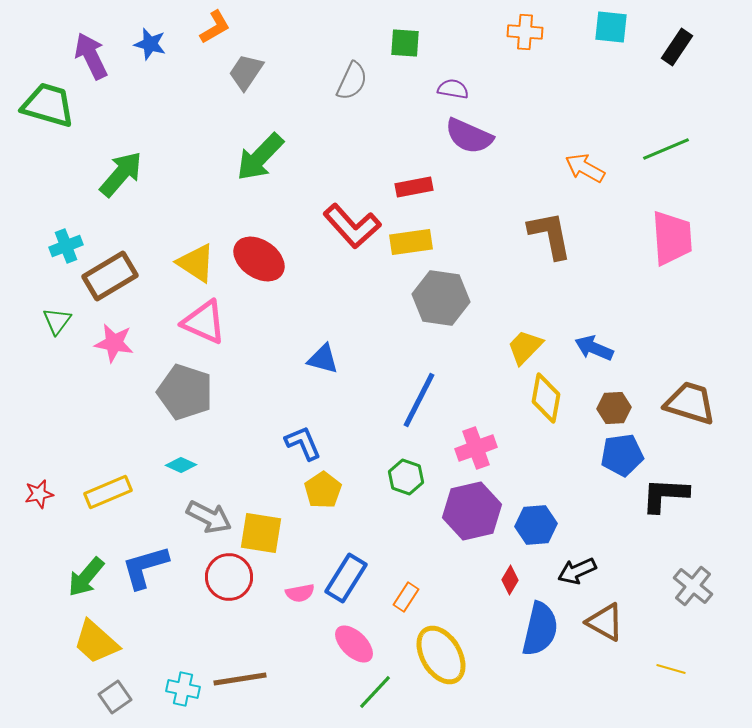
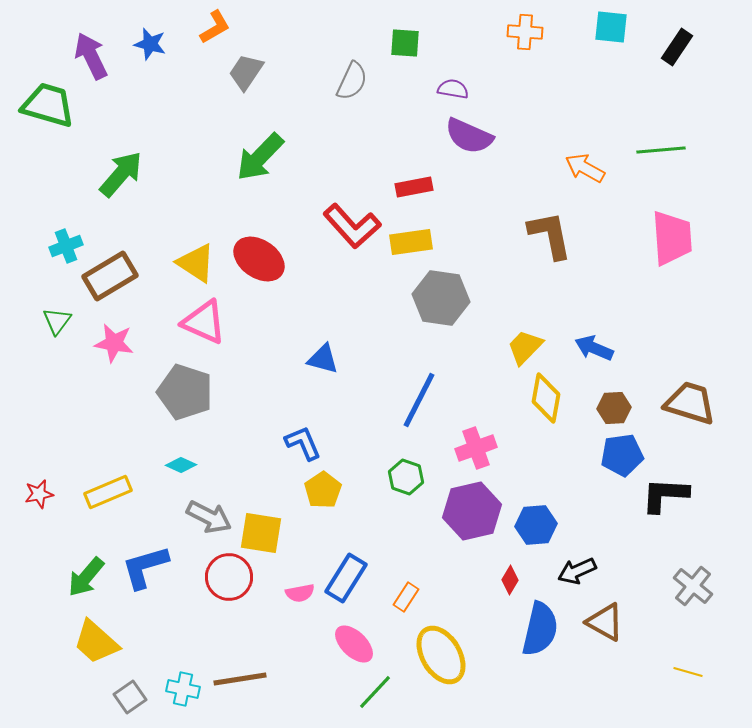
green line at (666, 149): moved 5 px left, 1 px down; rotated 18 degrees clockwise
yellow line at (671, 669): moved 17 px right, 3 px down
gray square at (115, 697): moved 15 px right
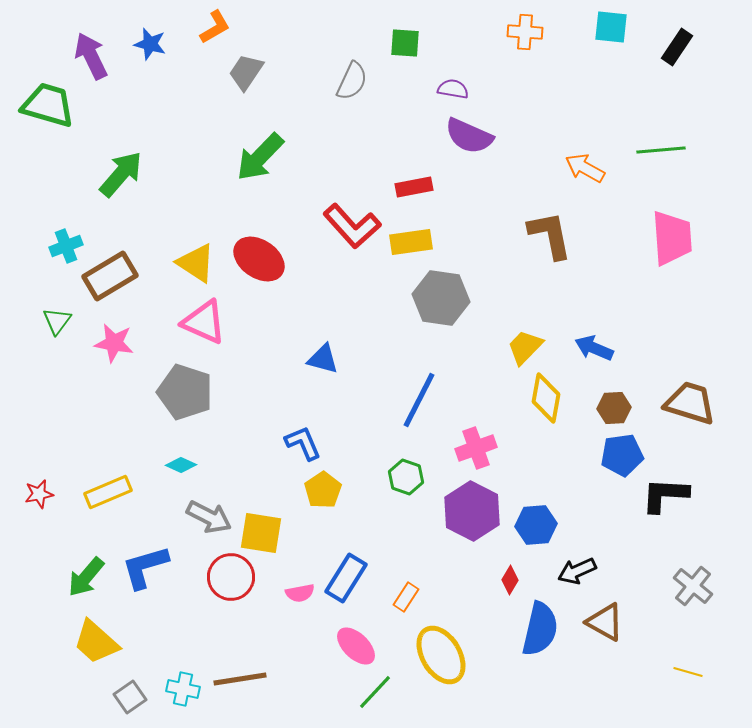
purple hexagon at (472, 511): rotated 20 degrees counterclockwise
red circle at (229, 577): moved 2 px right
pink ellipse at (354, 644): moved 2 px right, 2 px down
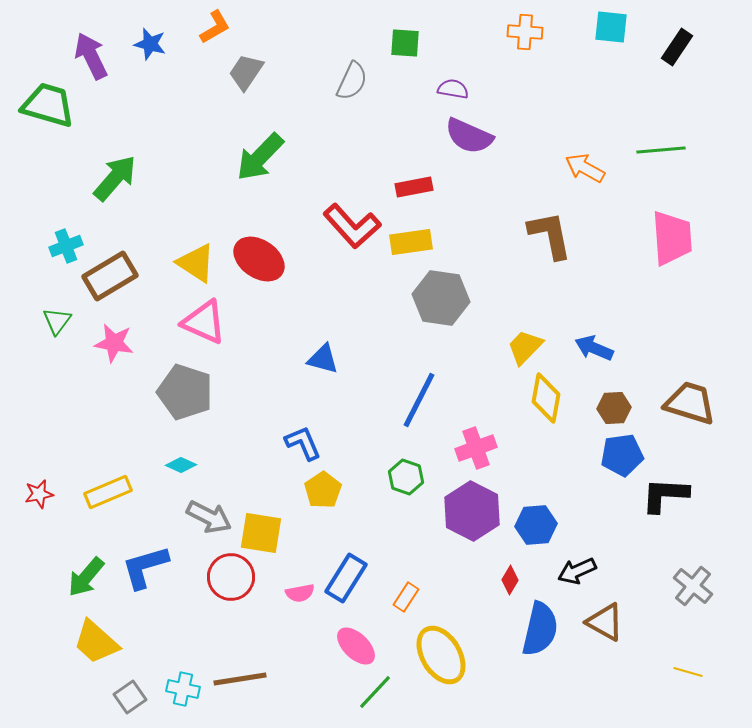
green arrow at (121, 174): moved 6 px left, 4 px down
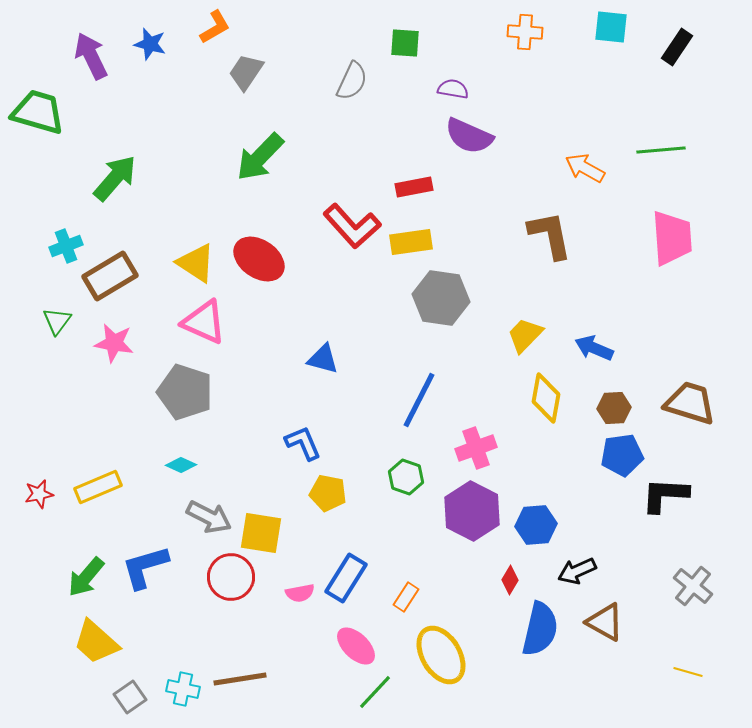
green trapezoid at (48, 105): moved 10 px left, 7 px down
yellow trapezoid at (525, 347): moved 12 px up
yellow pentagon at (323, 490): moved 5 px right, 3 px down; rotated 27 degrees counterclockwise
yellow rectangle at (108, 492): moved 10 px left, 5 px up
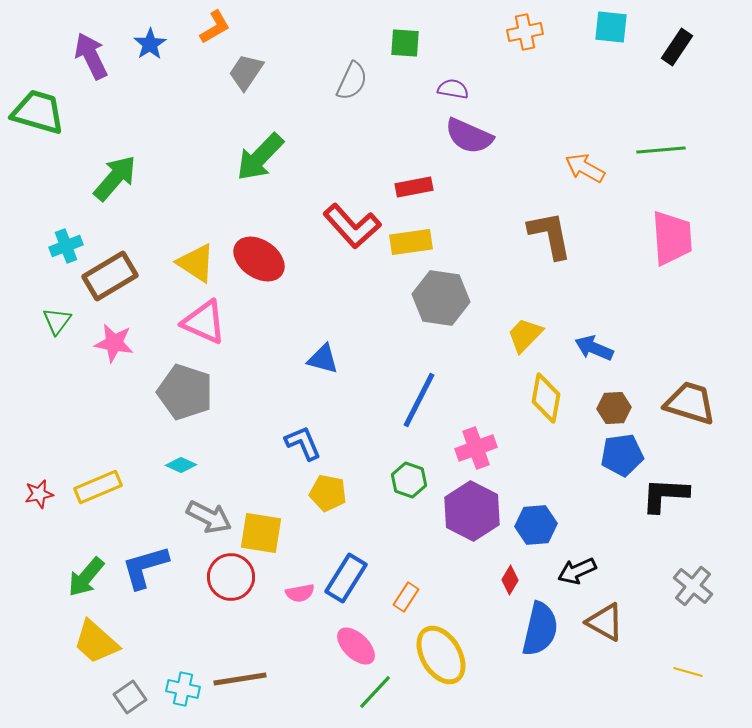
orange cross at (525, 32): rotated 16 degrees counterclockwise
blue star at (150, 44): rotated 24 degrees clockwise
green hexagon at (406, 477): moved 3 px right, 3 px down
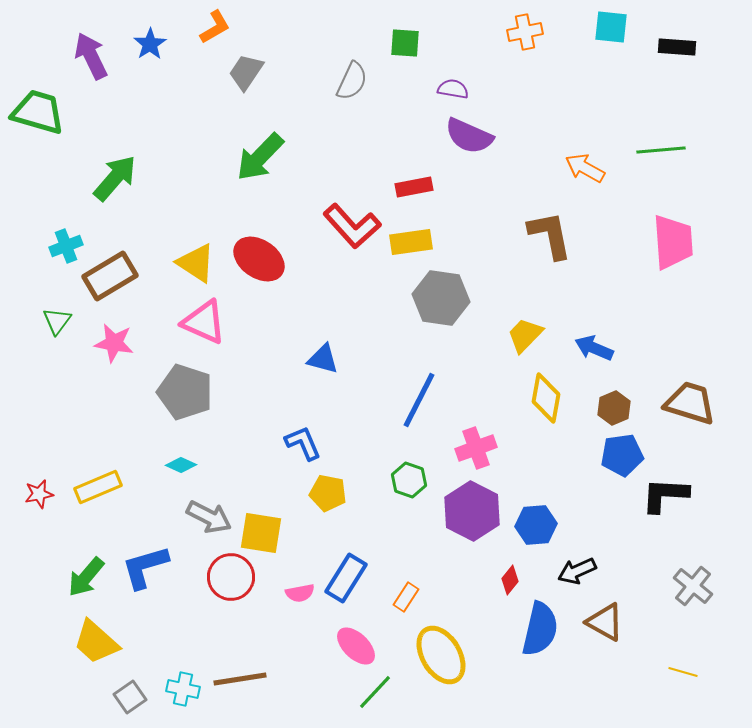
black rectangle at (677, 47): rotated 60 degrees clockwise
pink trapezoid at (672, 238): moved 1 px right, 4 px down
brown hexagon at (614, 408): rotated 20 degrees counterclockwise
red diamond at (510, 580): rotated 8 degrees clockwise
yellow line at (688, 672): moved 5 px left
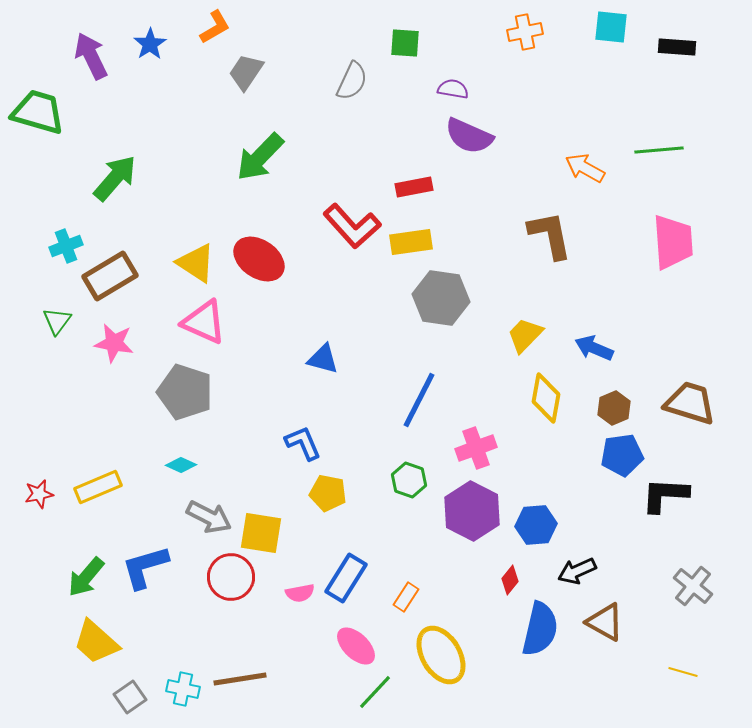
green line at (661, 150): moved 2 px left
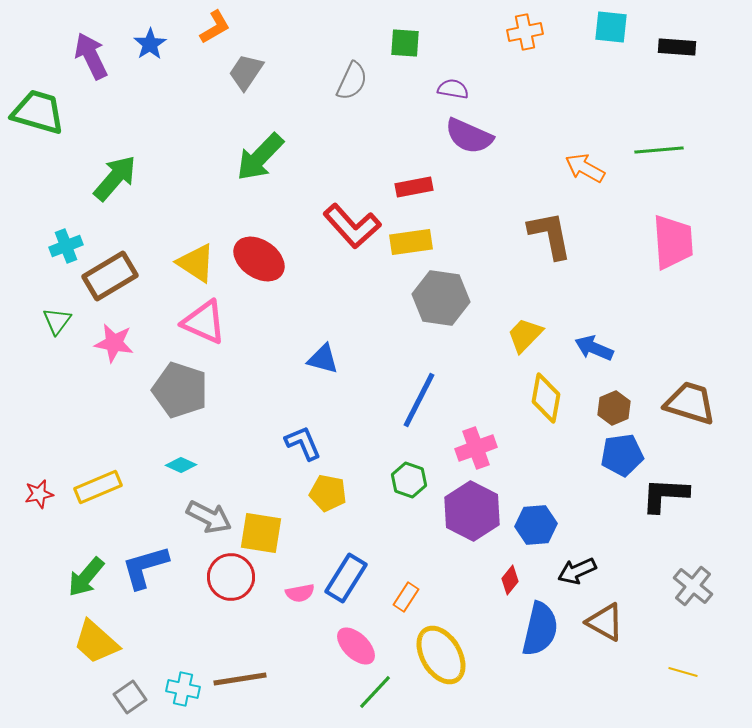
gray pentagon at (185, 392): moved 5 px left, 2 px up
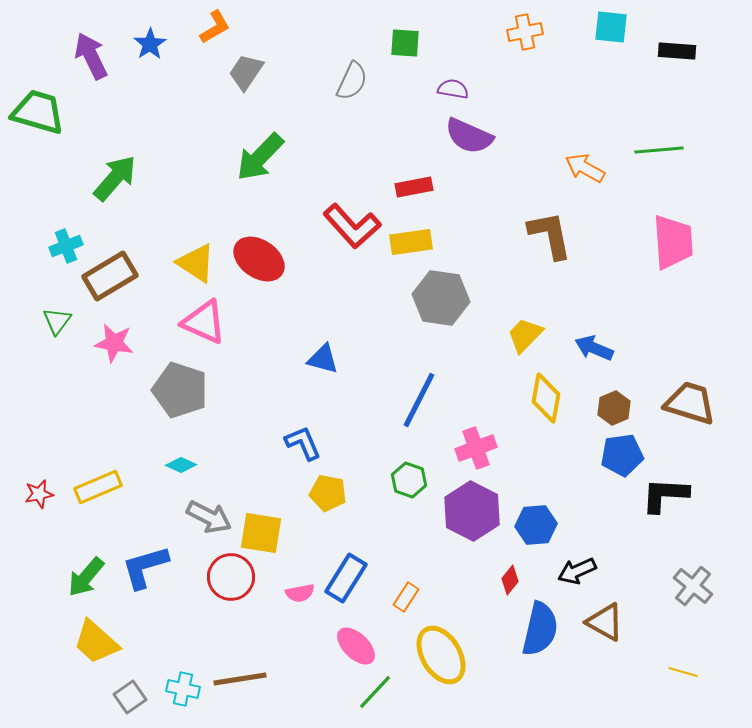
black rectangle at (677, 47): moved 4 px down
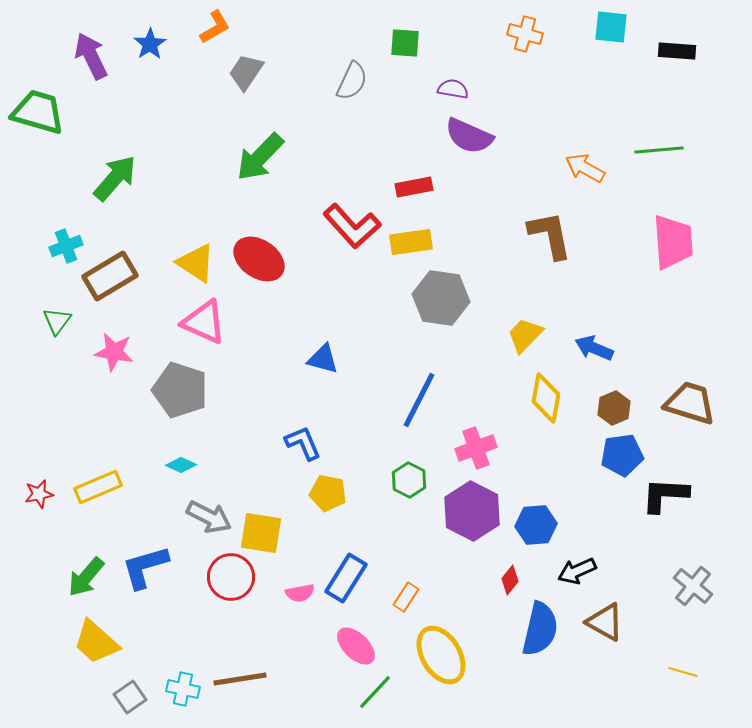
orange cross at (525, 32): moved 2 px down; rotated 28 degrees clockwise
pink star at (114, 343): moved 9 px down
green hexagon at (409, 480): rotated 8 degrees clockwise
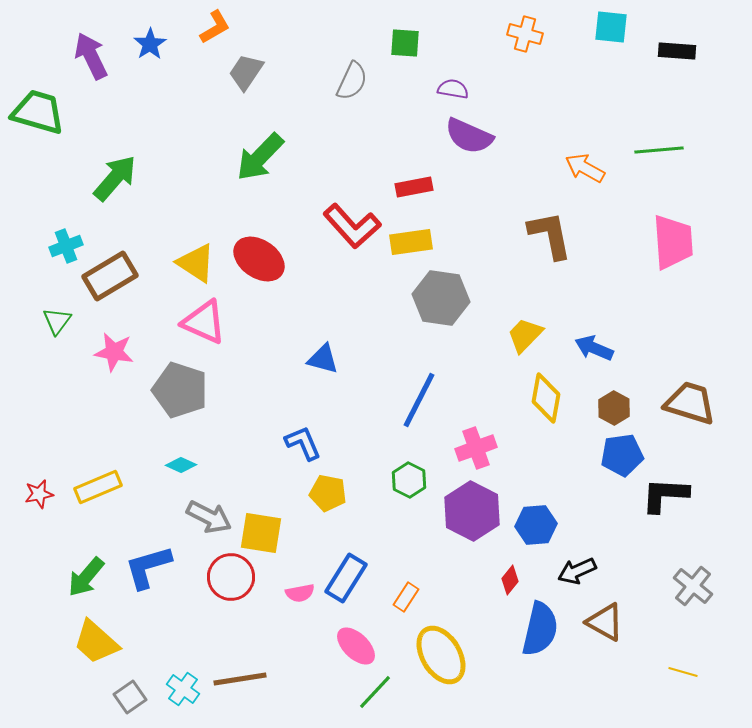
brown hexagon at (614, 408): rotated 8 degrees counterclockwise
blue L-shape at (145, 567): moved 3 px right
cyan cross at (183, 689): rotated 24 degrees clockwise
